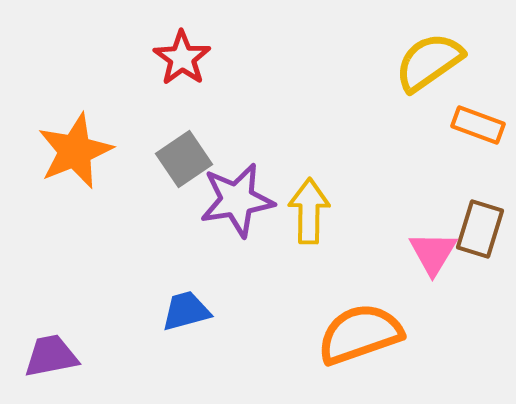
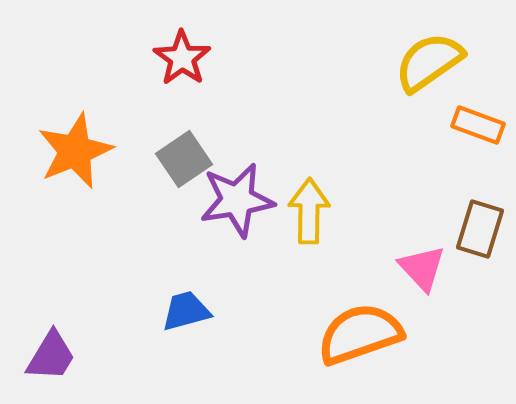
pink triangle: moved 11 px left, 15 px down; rotated 14 degrees counterclockwise
purple trapezoid: rotated 132 degrees clockwise
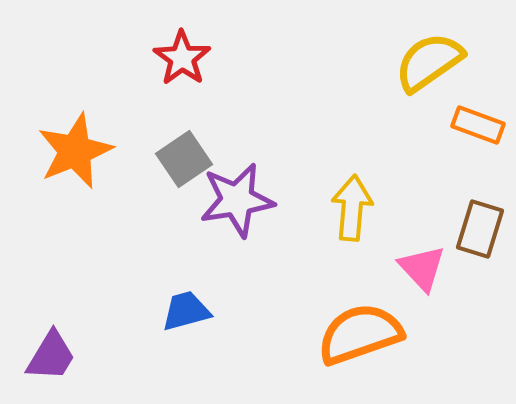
yellow arrow: moved 43 px right, 3 px up; rotated 4 degrees clockwise
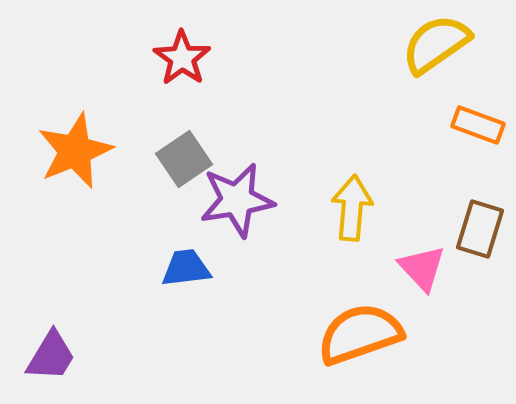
yellow semicircle: moved 7 px right, 18 px up
blue trapezoid: moved 43 px up; rotated 8 degrees clockwise
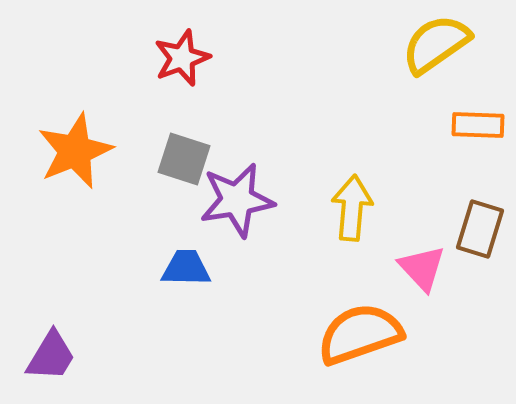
red star: rotated 16 degrees clockwise
orange rectangle: rotated 18 degrees counterclockwise
gray square: rotated 38 degrees counterclockwise
blue trapezoid: rotated 8 degrees clockwise
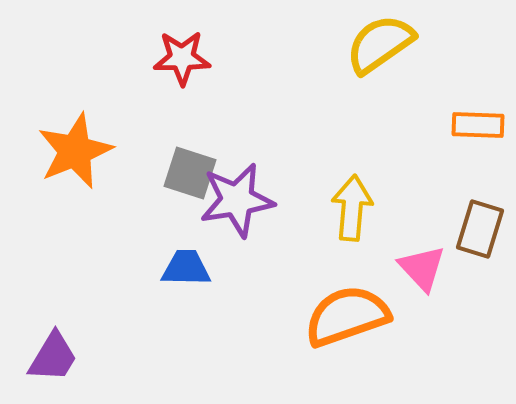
yellow semicircle: moved 56 px left
red star: rotated 20 degrees clockwise
gray square: moved 6 px right, 14 px down
orange semicircle: moved 13 px left, 18 px up
purple trapezoid: moved 2 px right, 1 px down
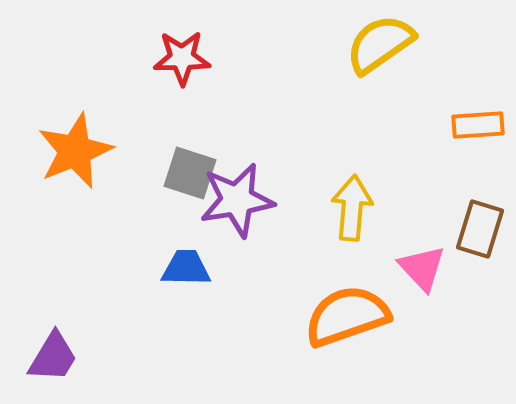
orange rectangle: rotated 6 degrees counterclockwise
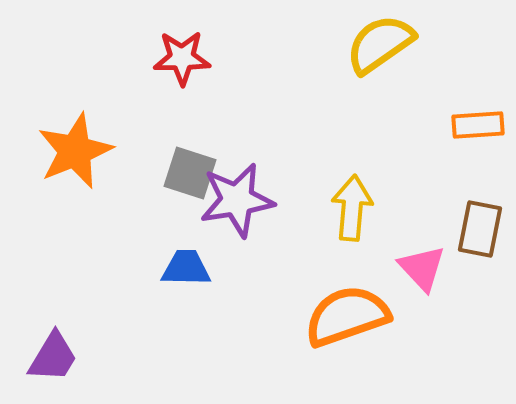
brown rectangle: rotated 6 degrees counterclockwise
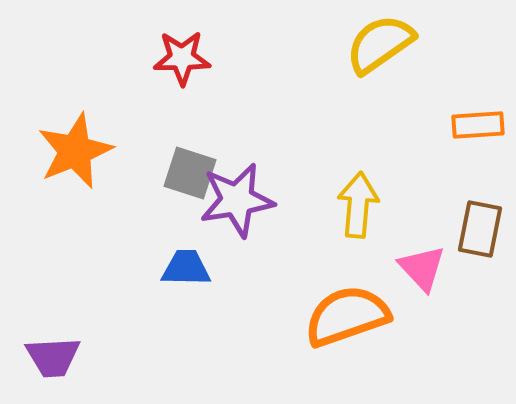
yellow arrow: moved 6 px right, 3 px up
purple trapezoid: rotated 56 degrees clockwise
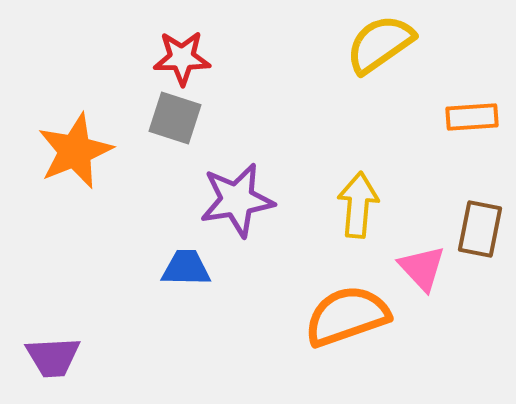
orange rectangle: moved 6 px left, 8 px up
gray square: moved 15 px left, 55 px up
